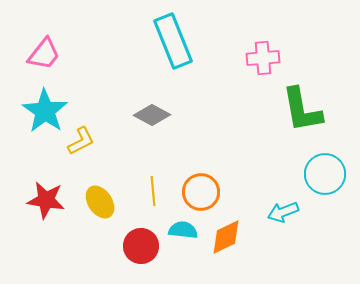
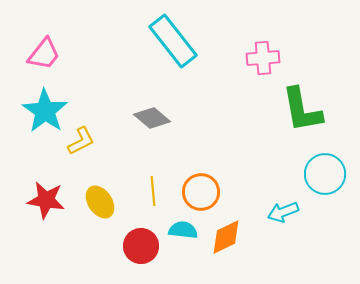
cyan rectangle: rotated 16 degrees counterclockwise
gray diamond: moved 3 px down; rotated 12 degrees clockwise
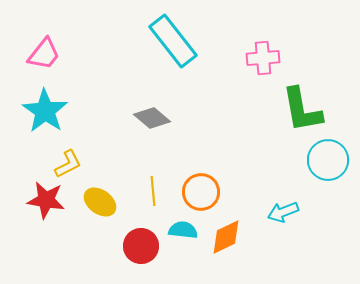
yellow L-shape: moved 13 px left, 23 px down
cyan circle: moved 3 px right, 14 px up
yellow ellipse: rotated 20 degrees counterclockwise
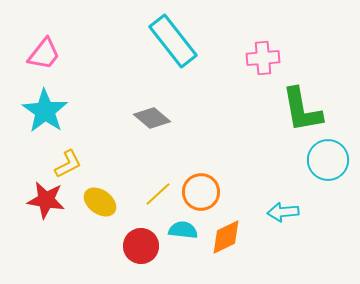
yellow line: moved 5 px right, 3 px down; rotated 52 degrees clockwise
cyan arrow: rotated 16 degrees clockwise
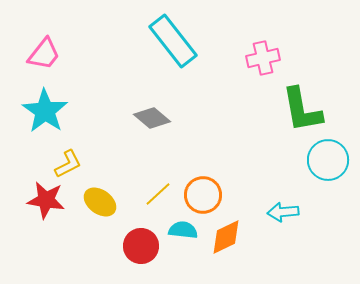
pink cross: rotated 8 degrees counterclockwise
orange circle: moved 2 px right, 3 px down
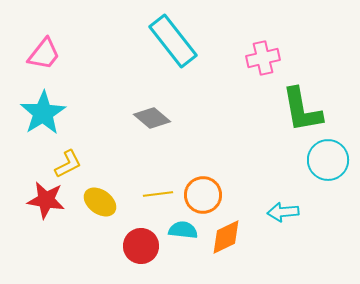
cyan star: moved 2 px left, 2 px down; rotated 6 degrees clockwise
yellow line: rotated 36 degrees clockwise
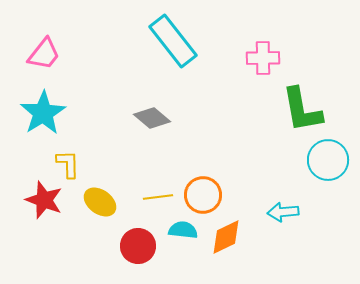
pink cross: rotated 12 degrees clockwise
yellow L-shape: rotated 64 degrees counterclockwise
yellow line: moved 3 px down
red star: moved 2 px left; rotated 12 degrees clockwise
red circle: moved 3 px left
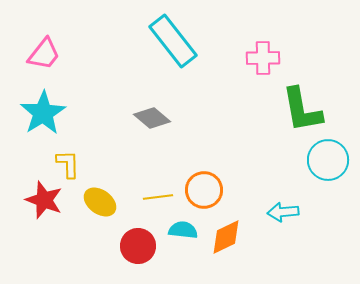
orange circle: moved 1 px right, 5 px up
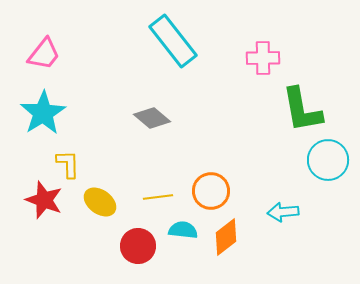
orange circle: moved 7 px right, 1 px down
orange diamond: rotated 12 degrees counterclockwise
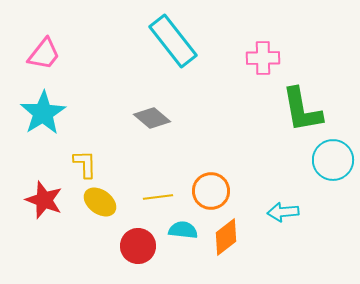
cyan circle: moved 5 px right
yellow L-shape: moved 17 px right
